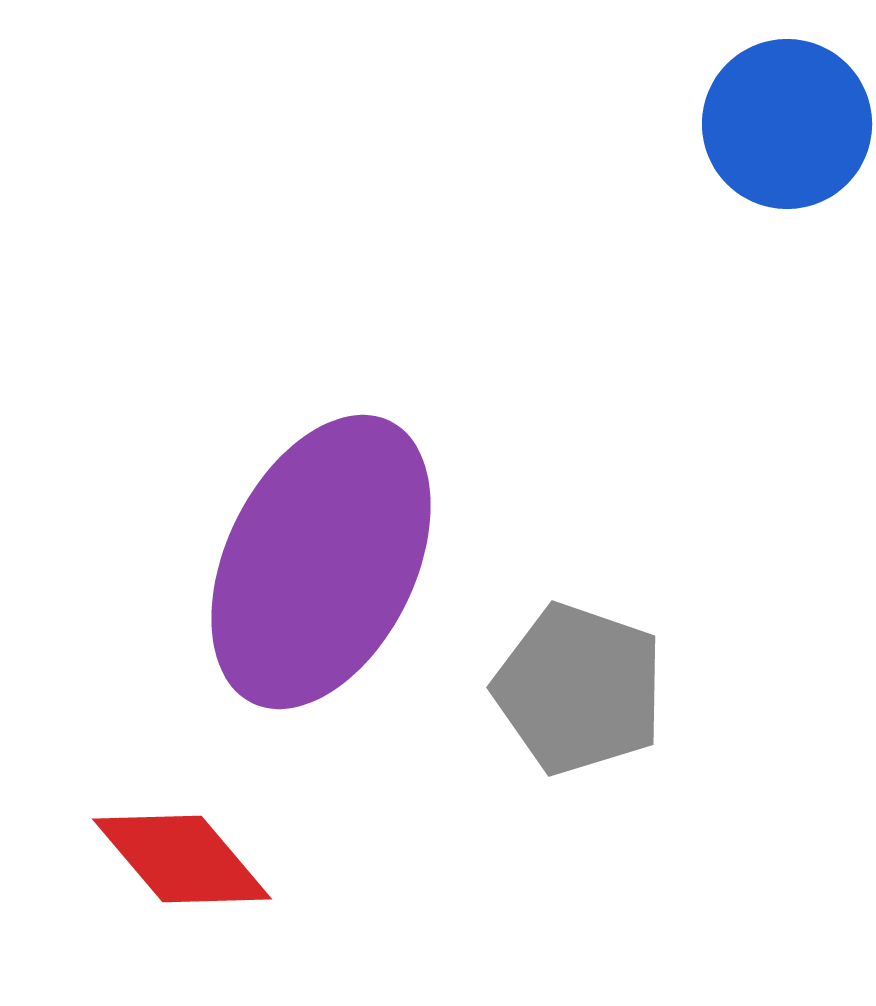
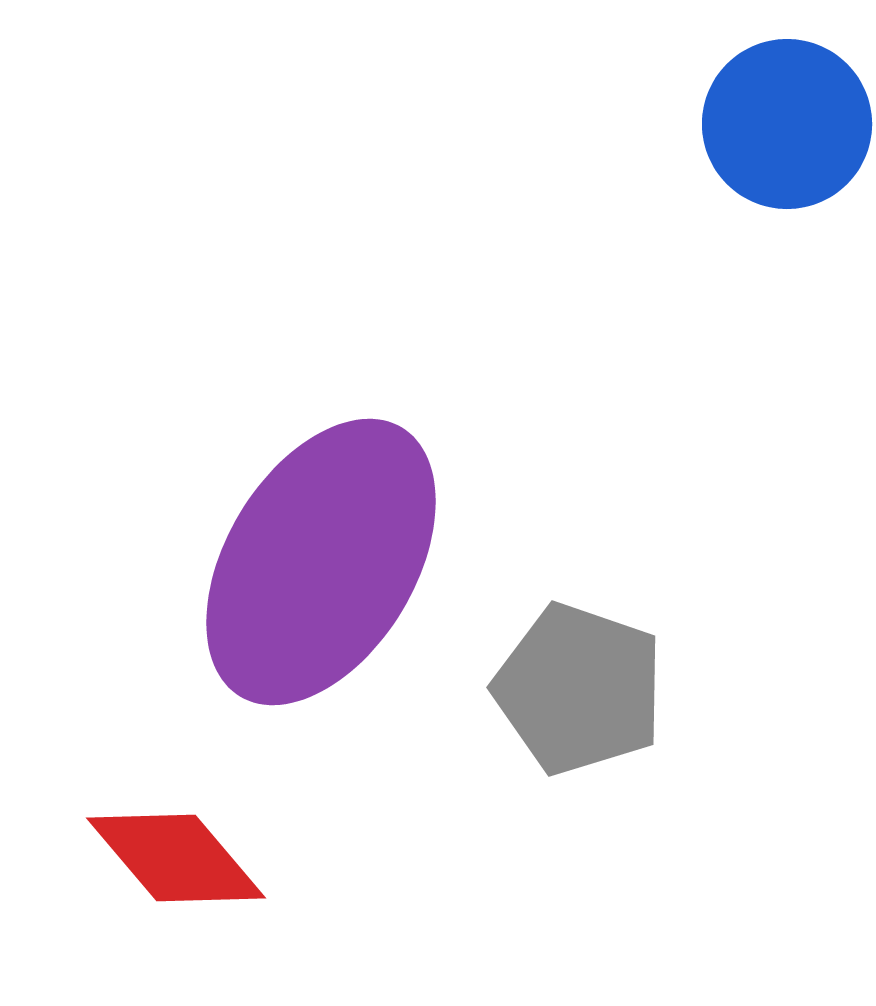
purple ellipse: rotated 5 degrees clockwise
red diamond: moved 6 px left, 1 px up
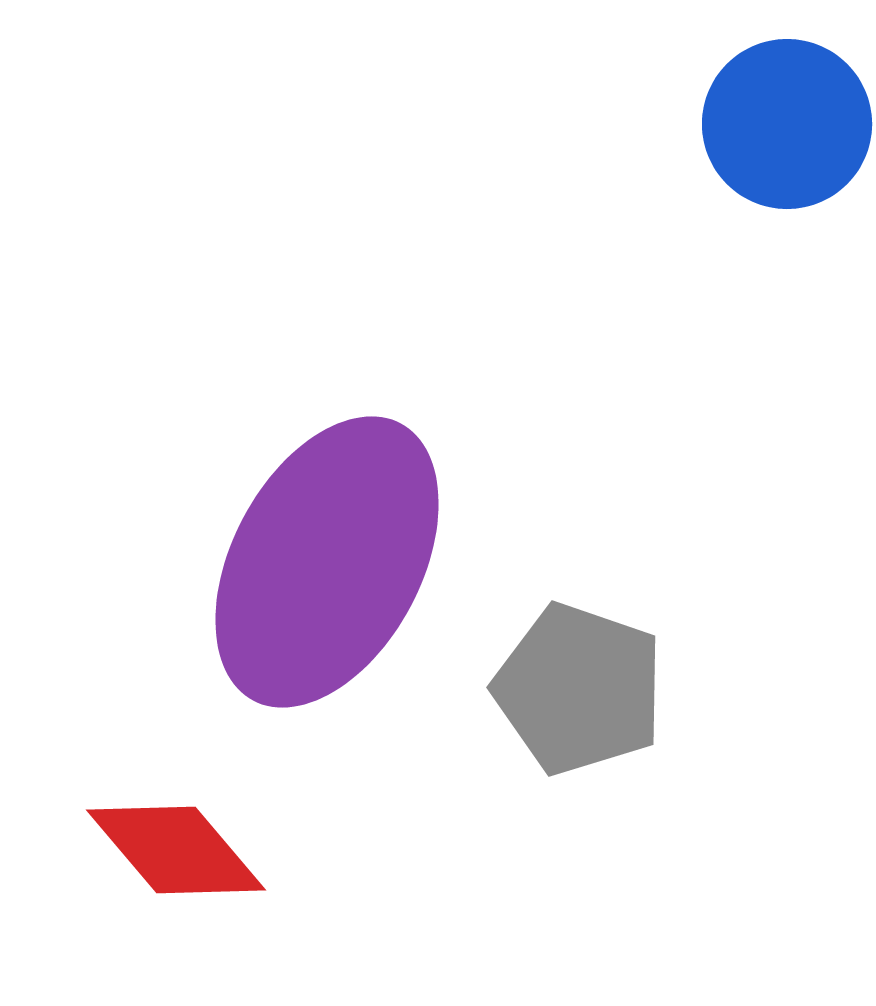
purple ellipse: moved 6 px right; rotated 3 degrees counterclockwise
red diamond: moved 8 px up
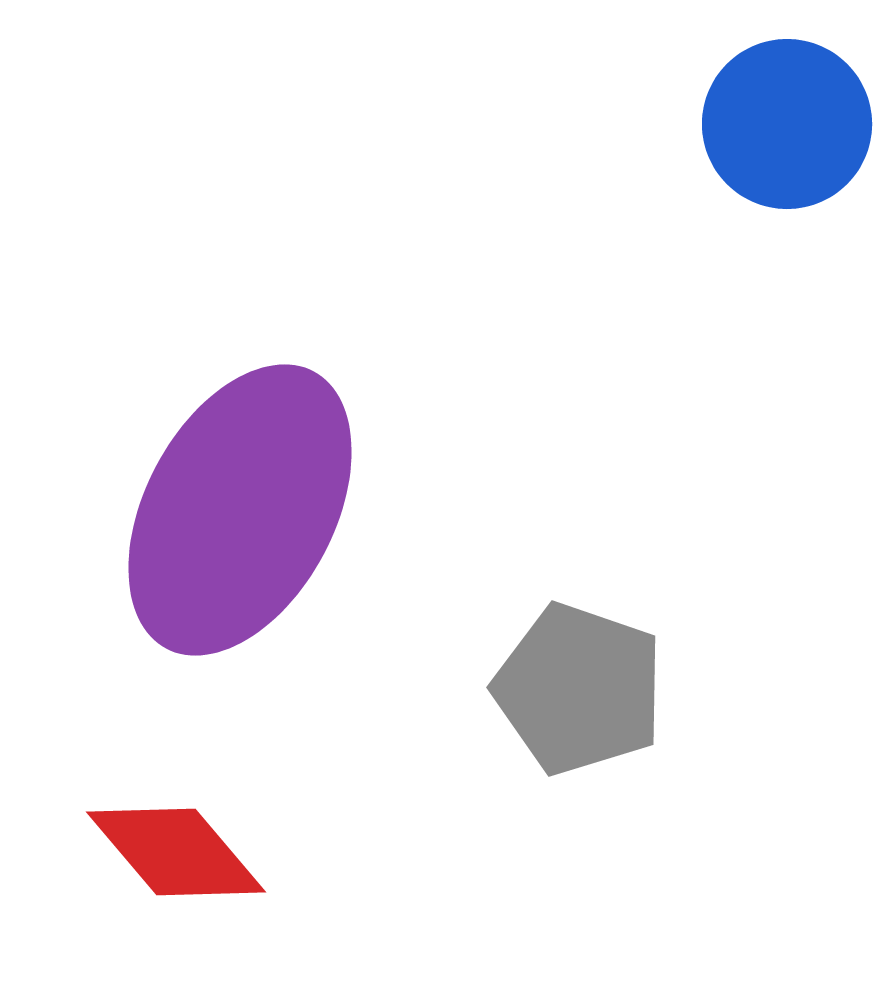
purple ellipse: moved 87 px left, 52 px up
red diamond: moved 2 px down
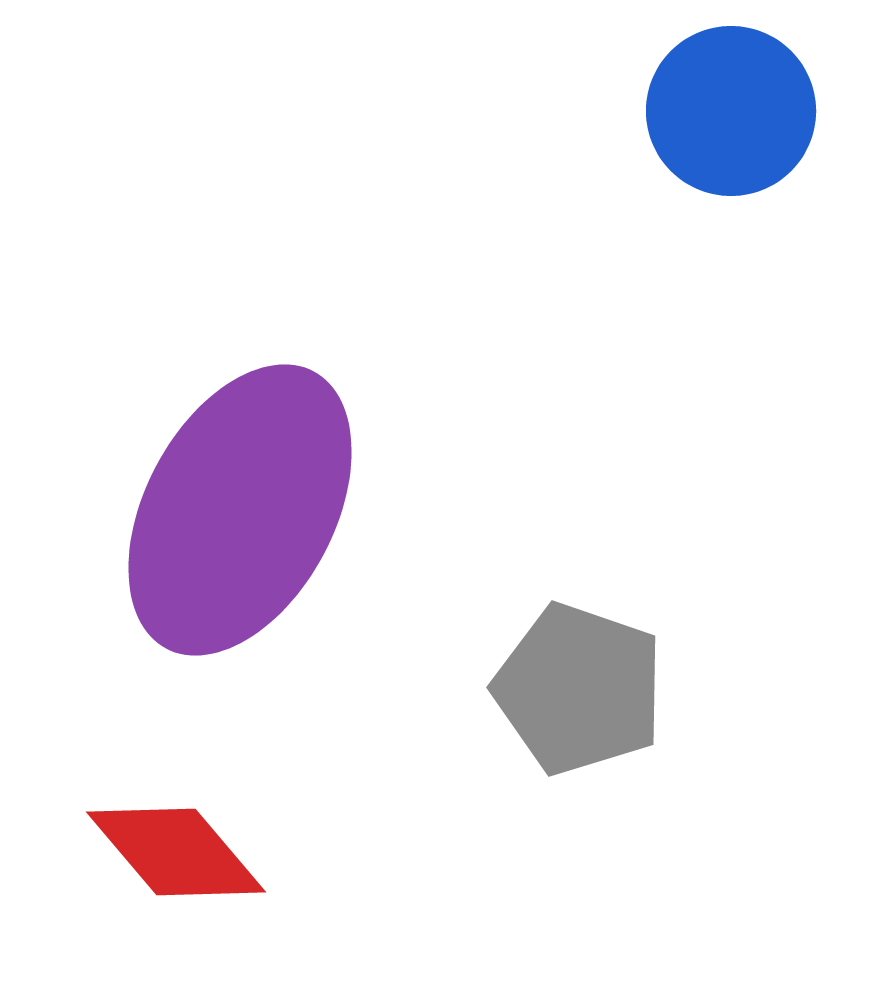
blue circle: moved 56 px left, 13 px up
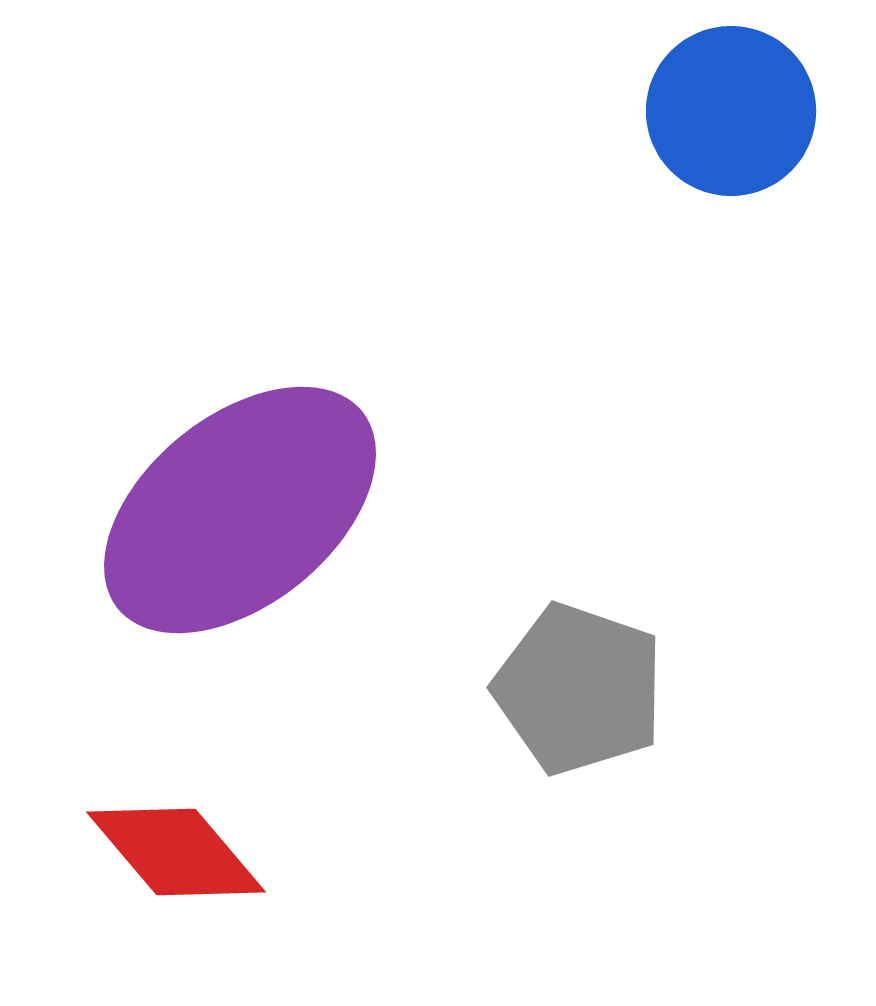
purple ellipse: rotated 23 degrees clockwise
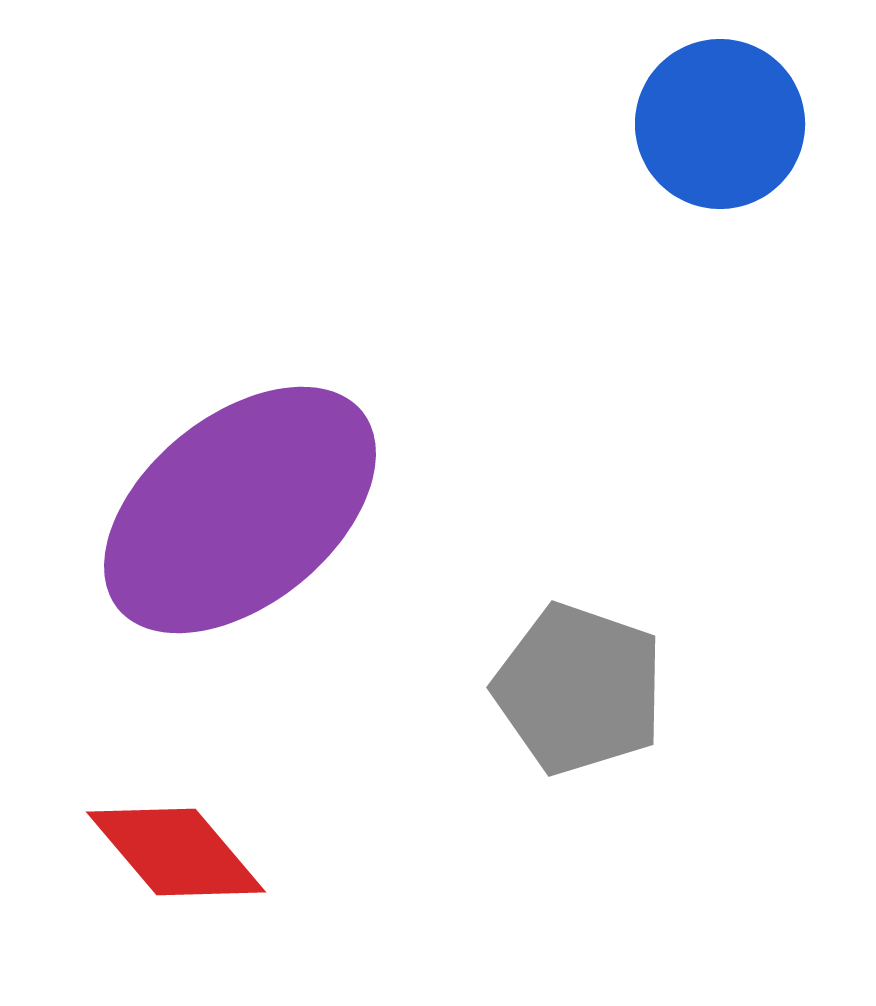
blue circle: moved 11 px left, 13 px down
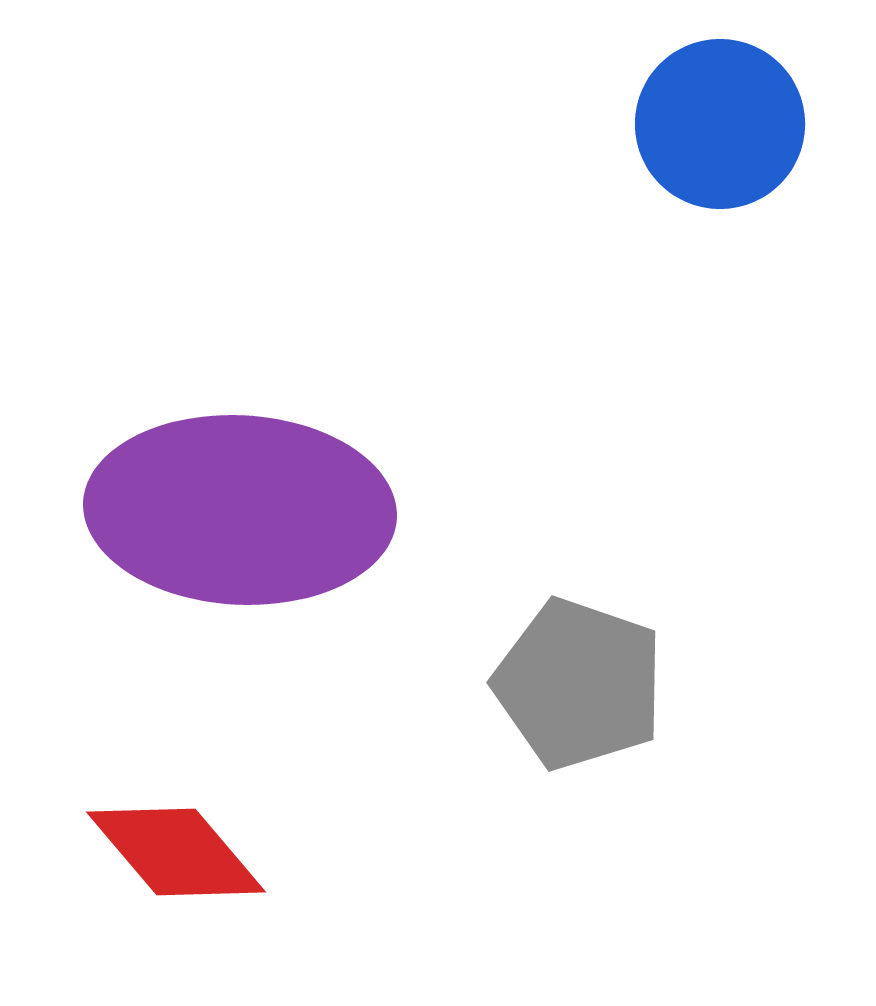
purple ellipse: rotated 42 degrees clockwise
gray pentagon: moved 5 px up
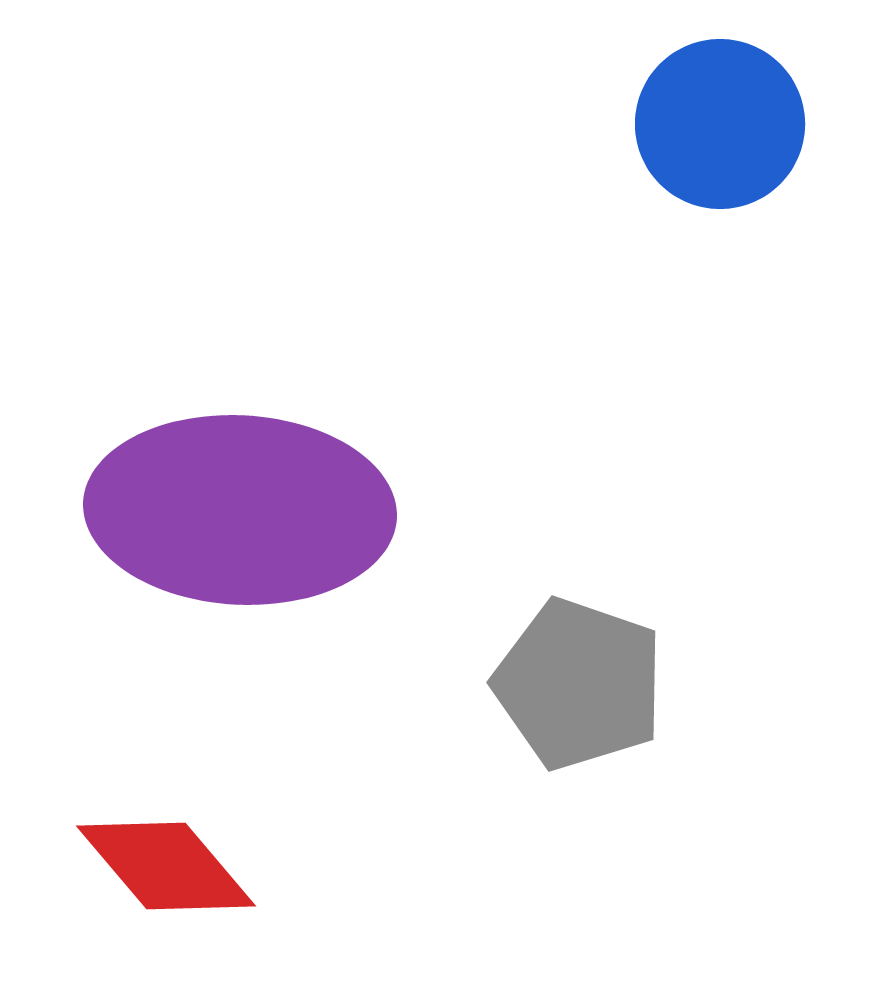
red diamond: moved 10 px left, 14 px down
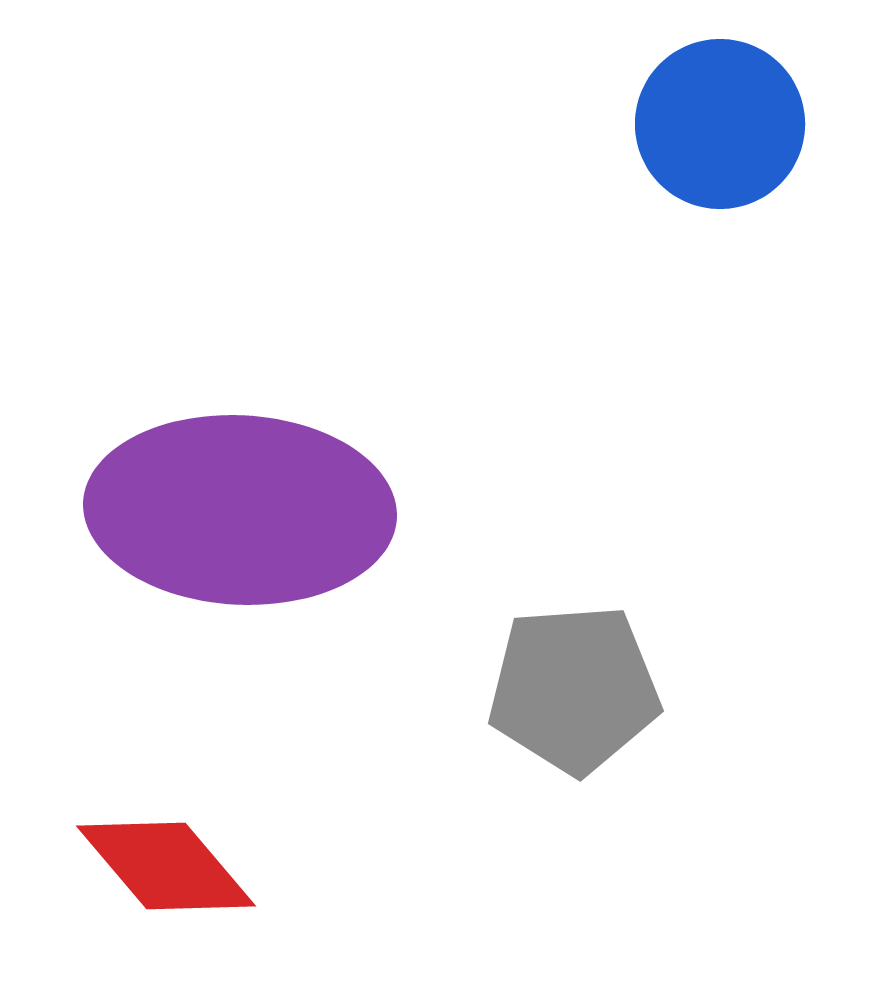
gray pentagon: moved 5 px left, 5 px down; rotated 23 degrees counterclockwise
